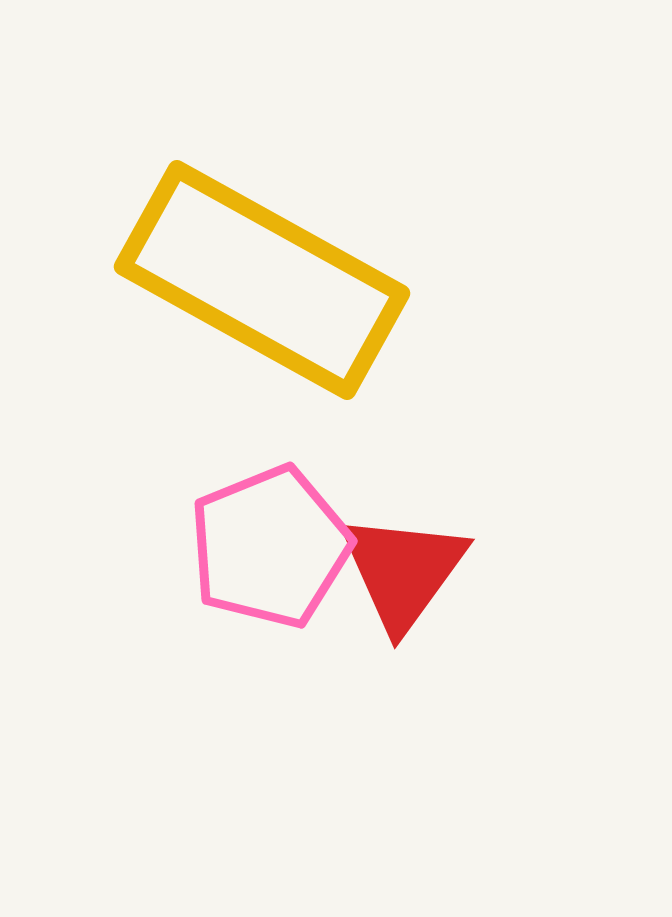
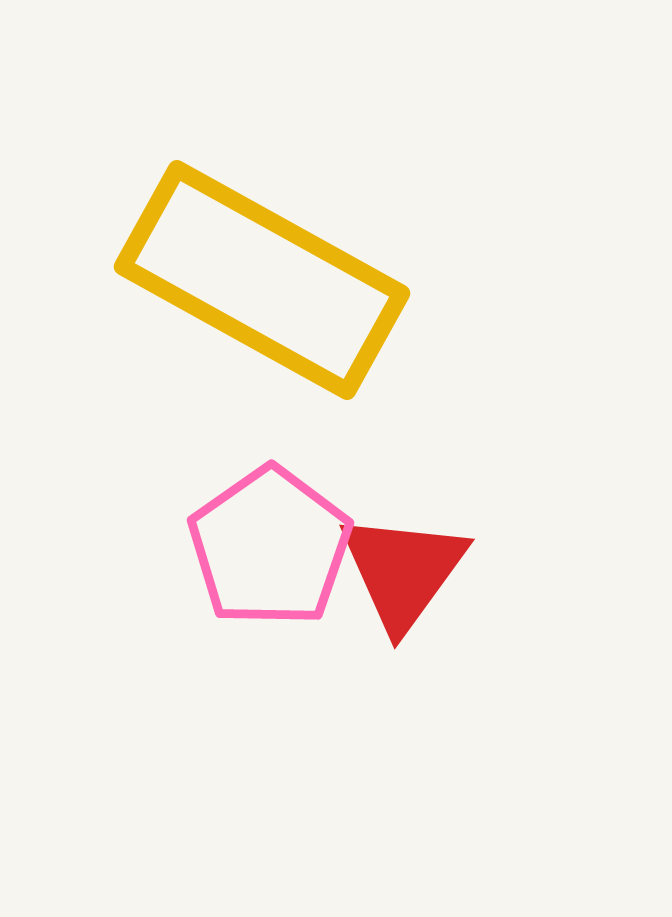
pink pentagon: rotated 13 degrees counterclockwise
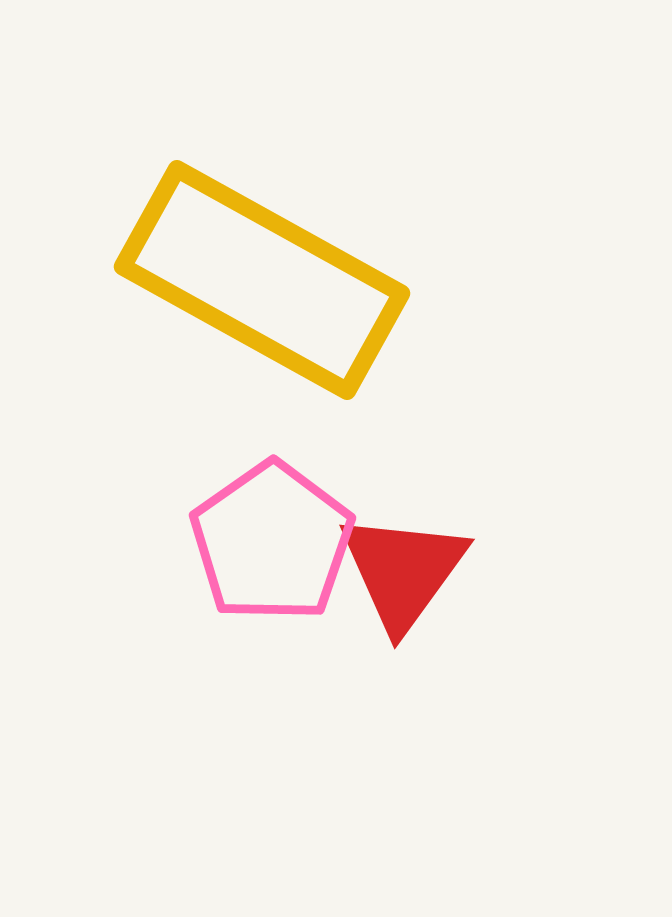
pink pentagon: moved 2 px right, 5 px up
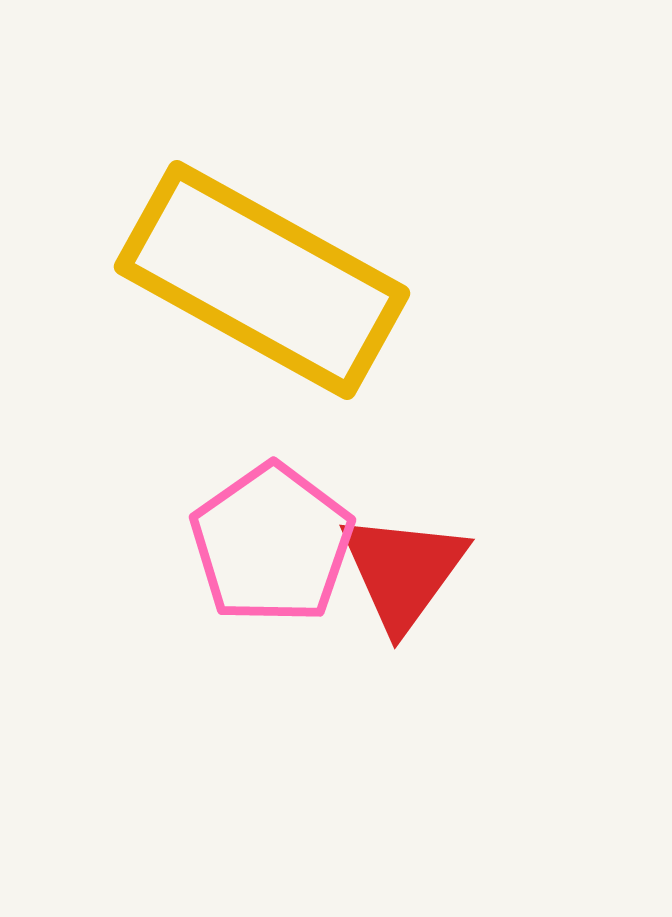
pink pentagon: moved 2 px down
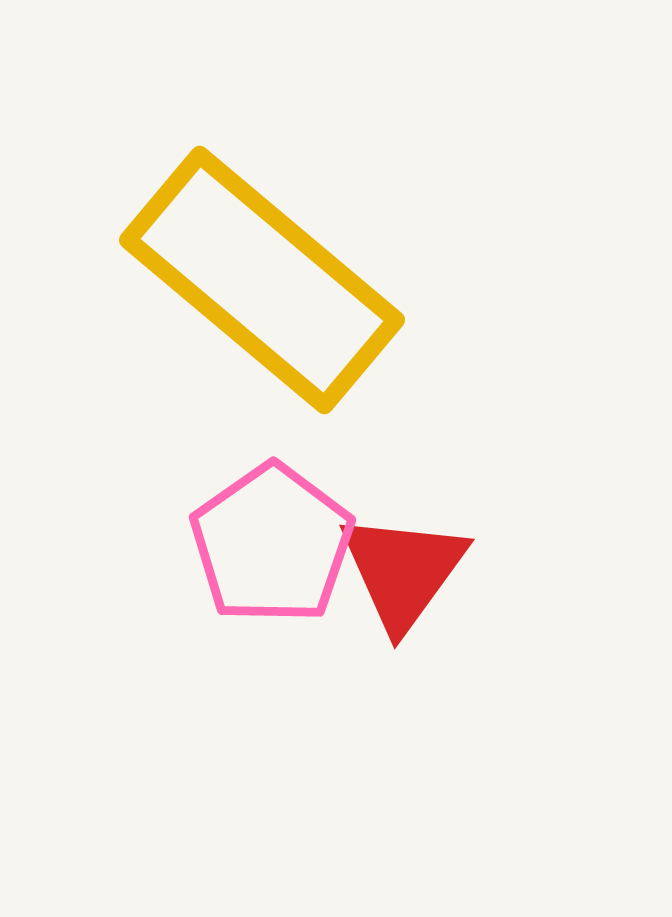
yellow rectangle: rotated 11 degrees clockwise
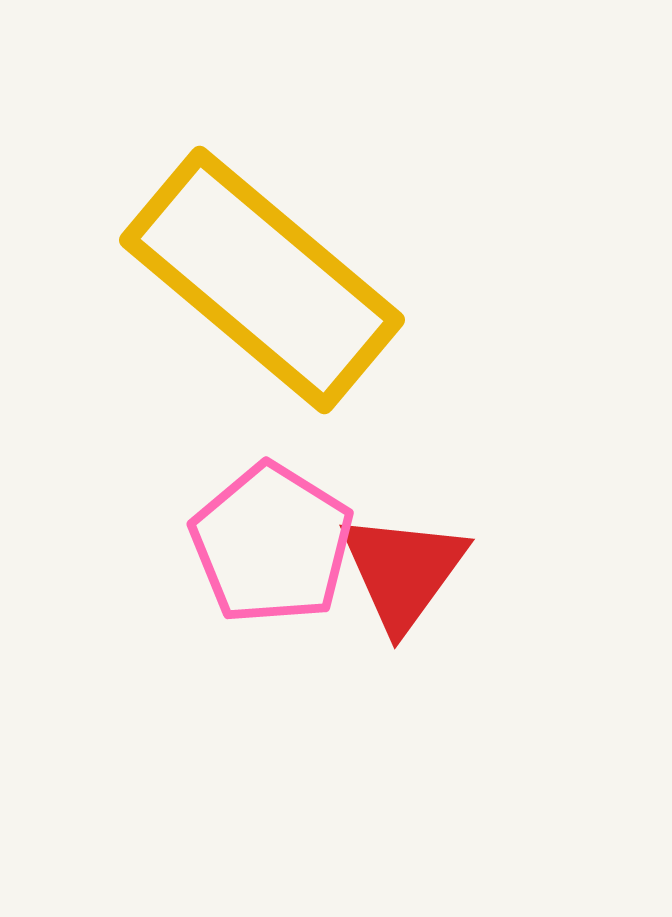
pink pentagon: rotated 5 degrees counterclockwise
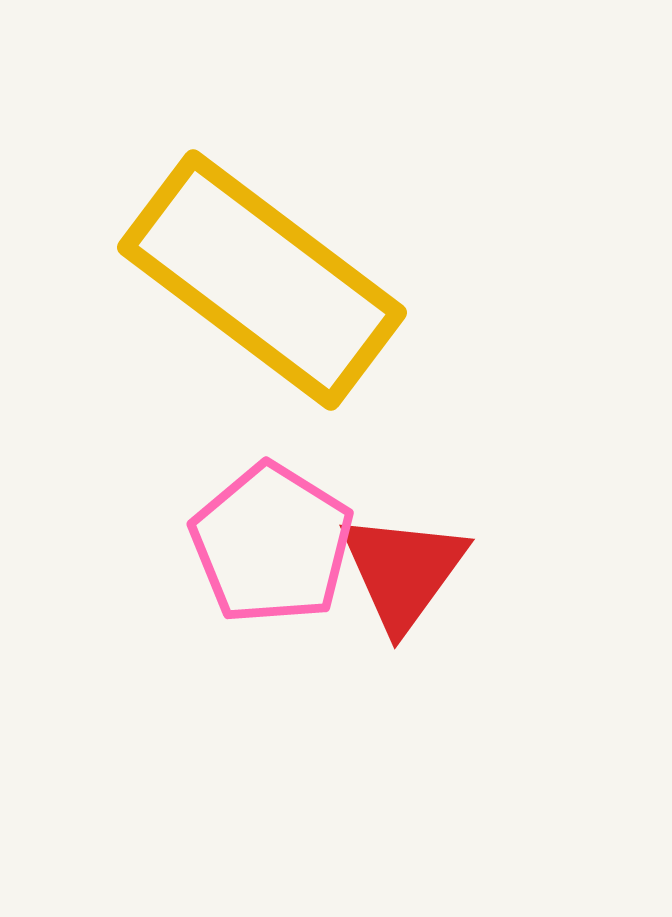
yellow rectangle: rotated 3 degrees counterclockwise
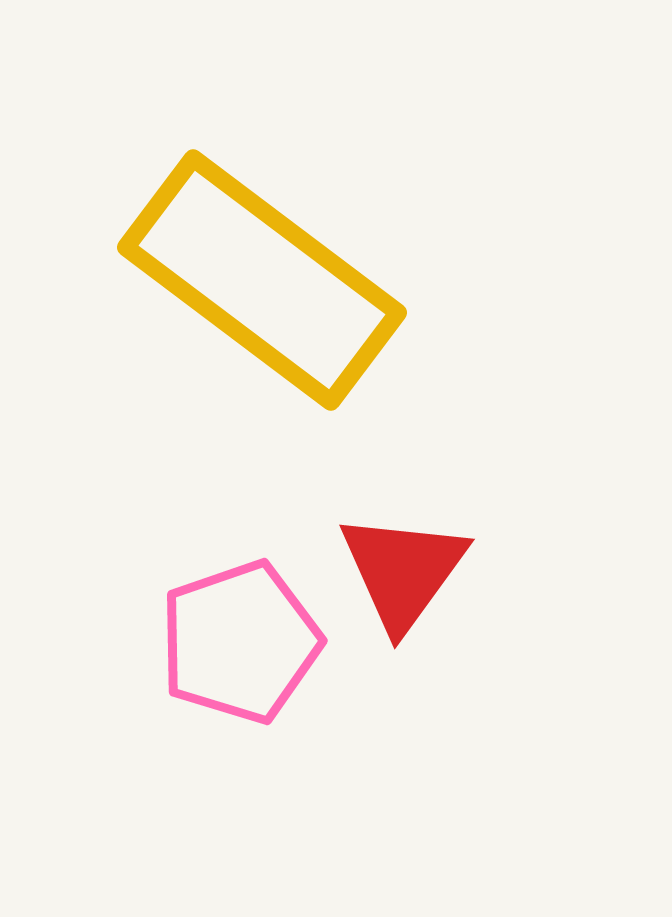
pink pentagon: moved 32 px left, 98 px down; rotated 21 degrees clockwise
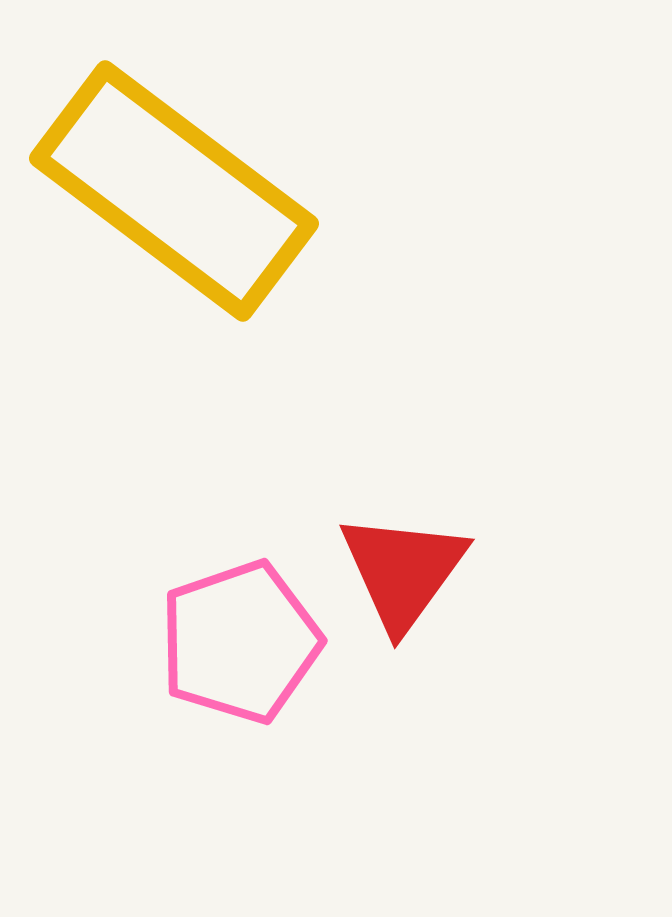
yellow rectangle: moved 88 px left, 89 px up
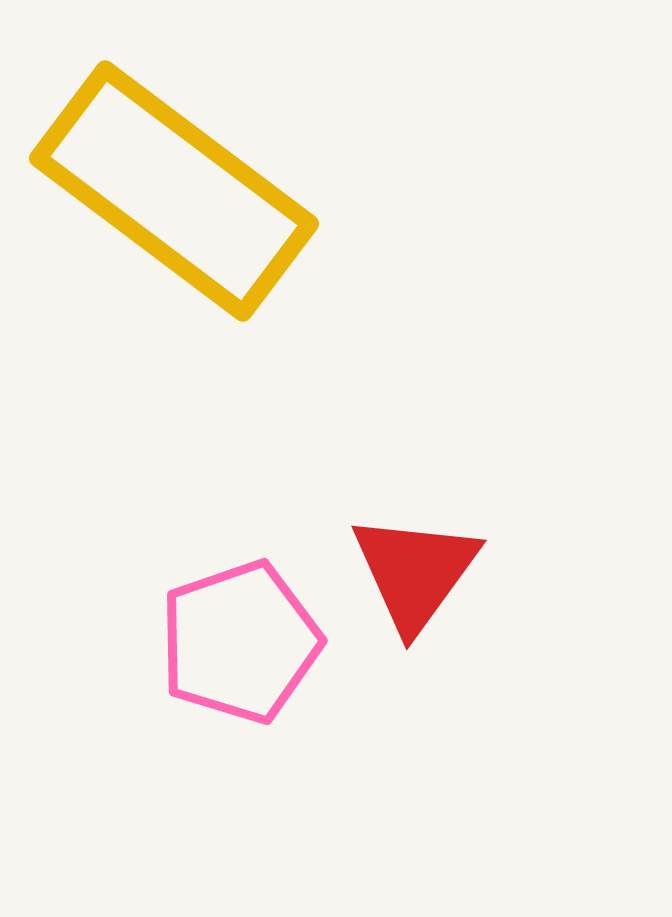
red triangle: moved 12 px right, 1 px down
